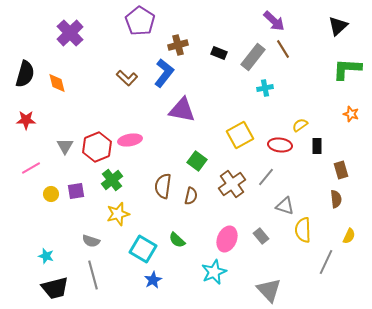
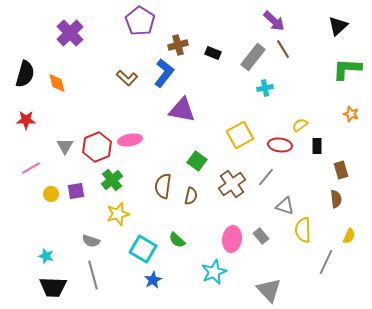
black rectangle at (219, 53): moved 6 px left
pink ellipse at (227, 239): moved 5 px right; rotated 15 degrees counterclockwise
black trapezoid at (55, 288): moved 2 px left, 1 px up; rotated 16 degrees clockwise
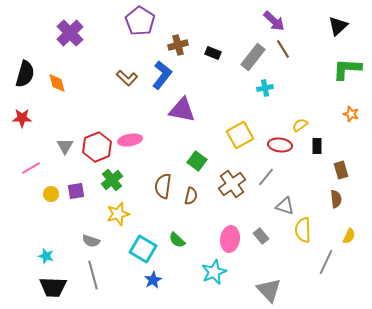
blue L-shape at (164, 73): moved 2 px left, 2 px down
red star at (26, 120): moved 4 px left, 2 px up
pink ellipse at (232, 239): moved 2 px left
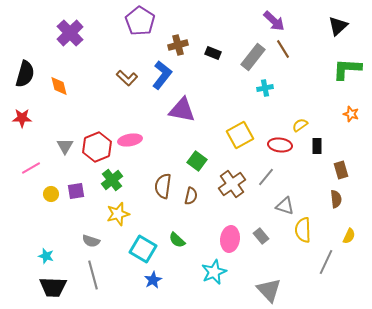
orange diamond at (57, 83): moved 2 px right, 3 px down
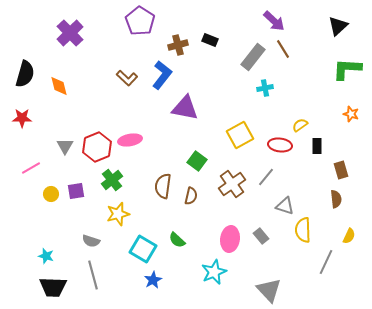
black rectangle at (213, 53): moved 3 px left, 13 px up
purple triangle at (182, 110): moved 3 px right, 2 px up
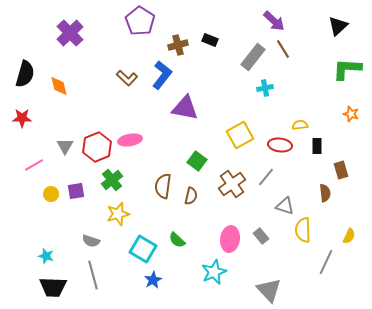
yellow semicircle at (300, 125): rotated 28 degrees clockwise
pink line at (31, 168): moved 3 px right, 3 px up
brown semicircle at (336, 199): moved 11 px left, 6 px up
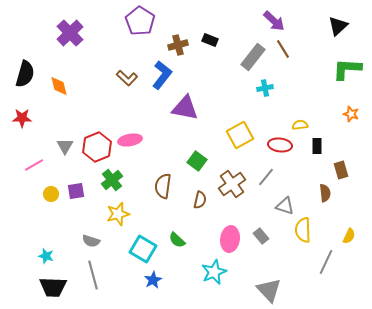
brown semicircle at (191, 196): moved 9 px right, 4 px down
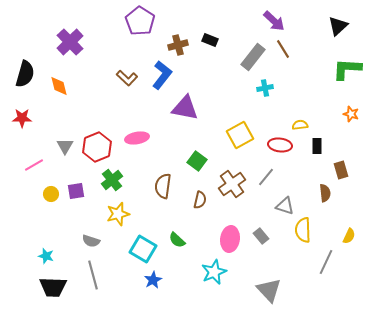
purple cross at (70, 33): moved 9 px down
pink ellipse at (130, 140): moved 7 px right, 2 px up
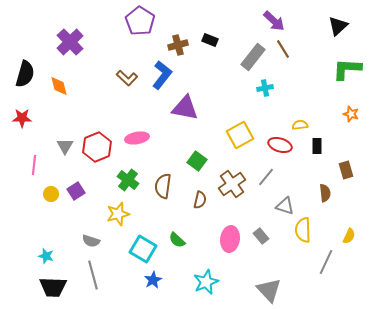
red ellipse at (280, 145): rotated 10 degrees clockwise
pink line at (34, 165): rotated 54 degrees counterclockwise
brown rectangle at (341, 170): moved 5 px right
green cross at (112, 180): moved 16 px right; rotated 15 degrees counterclockwise
purple square at (76, 191): rotated 24 degrees counterclockwise
cyan star at (214, 272): moved 8 px left, 10 px down
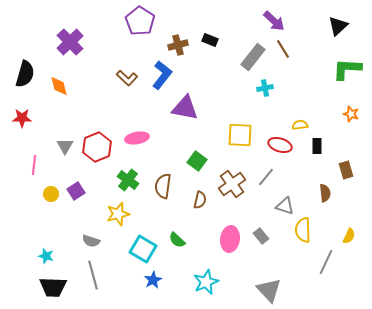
yellow square at (240, 135): rotated 32 degrees clockwise
